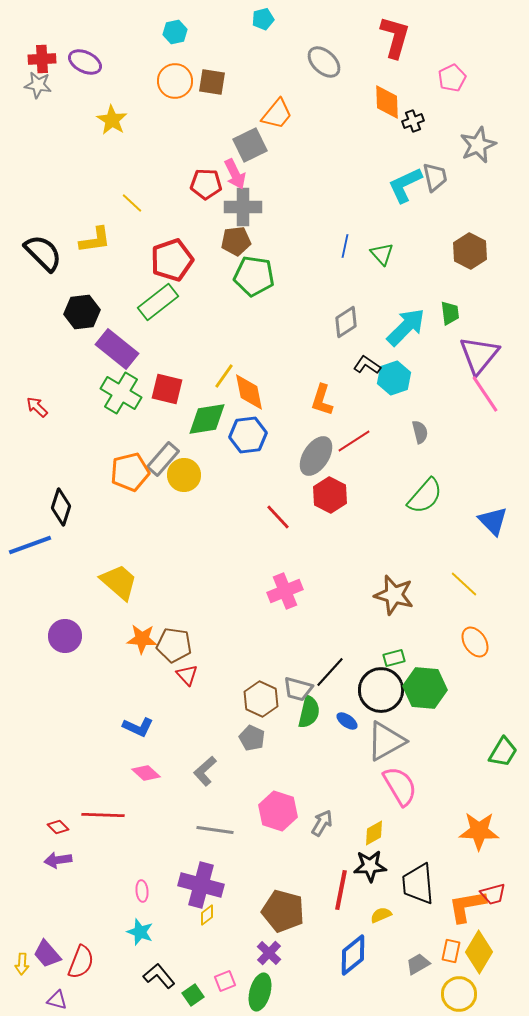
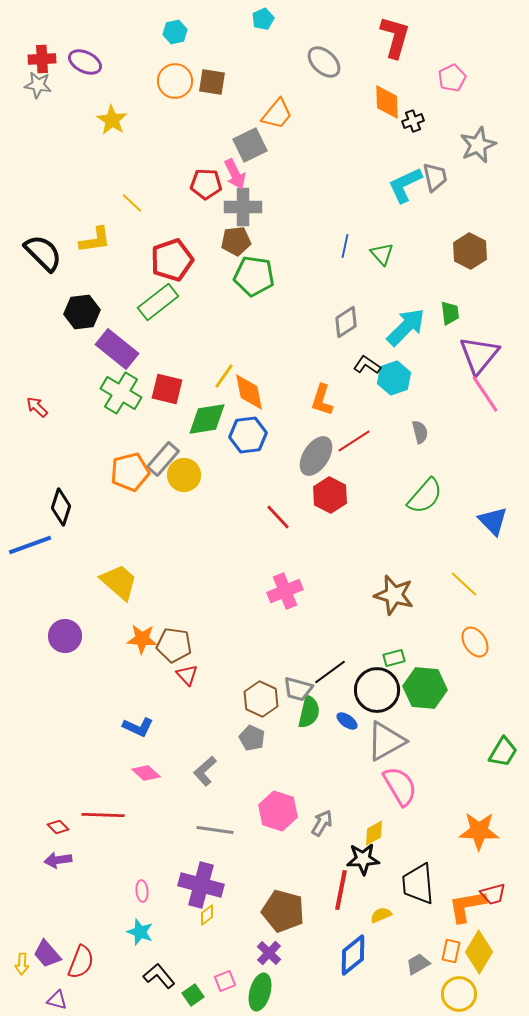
cyan pentagon at (263, 19): rotated 10 degrees counterclockwise
black line at (330, 672): rotated 12 degrees clockwise
black circle at (381, 690): moved 4 px left
black star at (370, 866): moved 7 px left, 7 px up
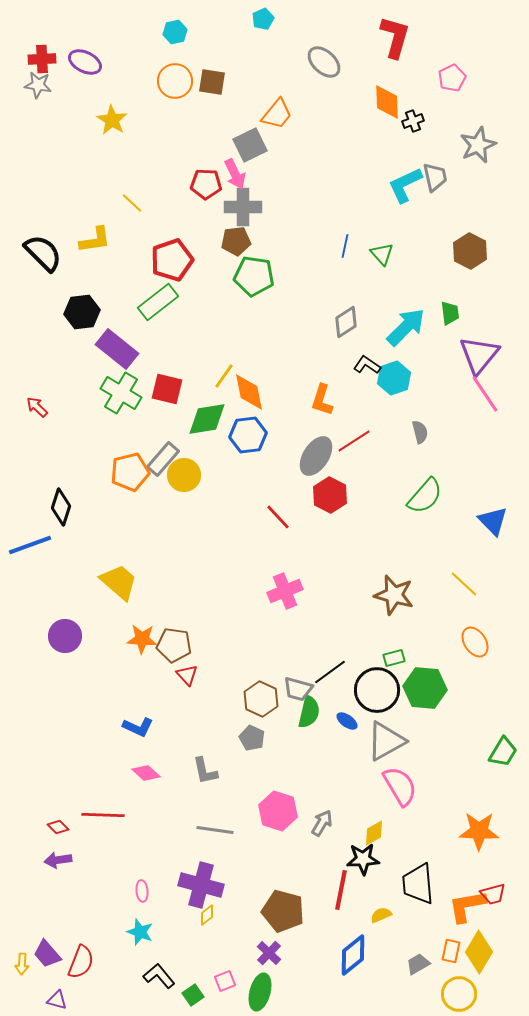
gray L-shape at (205, 771): rotated 60 degrees counterclockwise
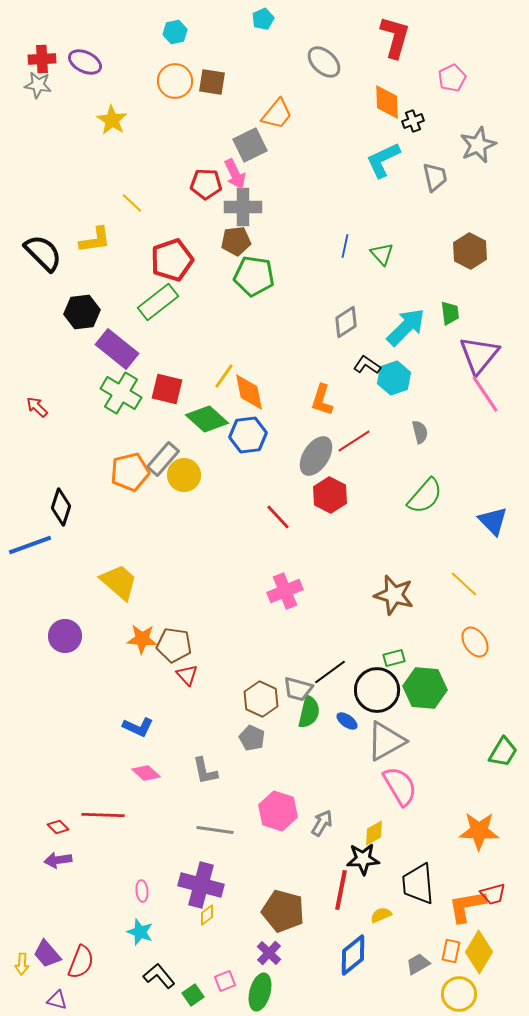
cyan L-shape at (405, 185): moved 22 px left, 25 px up
green diamond at (207, 419): rotated 51 degrees clockwise
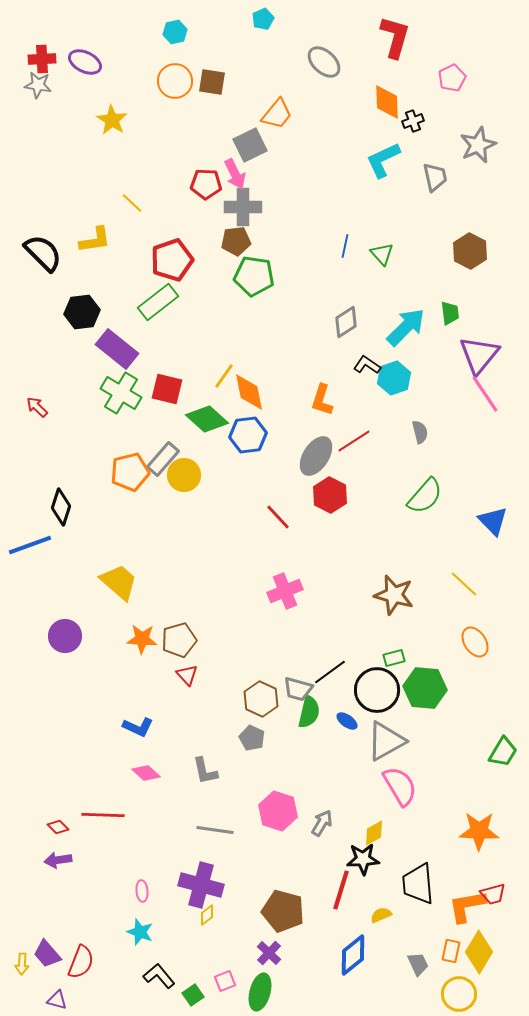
brown pentagon at (174, 645): moved 5 px right, 5 px up; rotated 24 degrees counterclockwise
red line at (341, 890): rotated 6 degrees clockwise
gray trapezoid at (418, 964): rotated 95 degrees clockwise
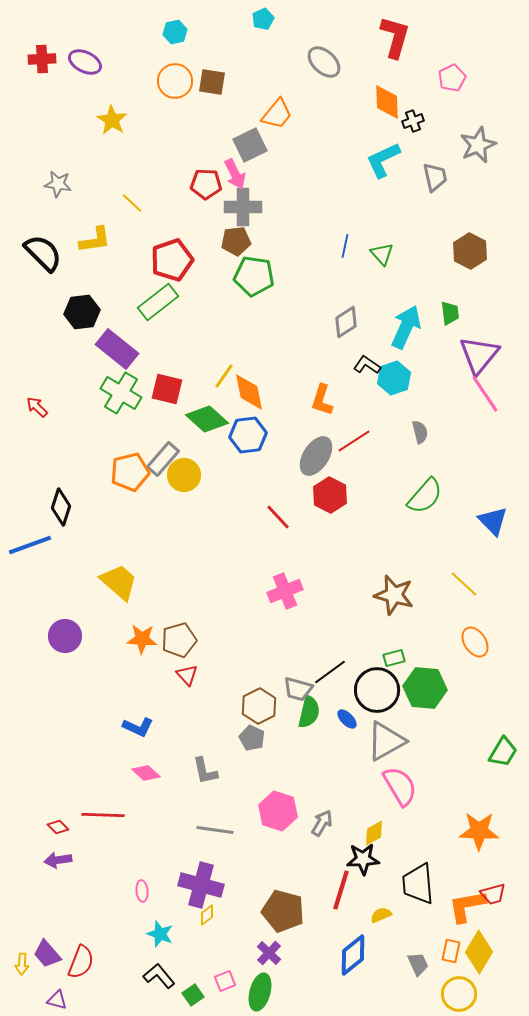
gray star at (38, 85): moved 20 px right, 99 px down
cyan arrow at (406, 327): rotated 21 degrees counterclockwise
brown hexagon at (261, 699): moved 2 px left, 7 px down; rotated 8 degrees clockwise
blue ellipse at (347, 721): moved 2 px up; rotated 10 degrees clockwise
cyan star at (140, 932): moved 20 px right, 2 px down
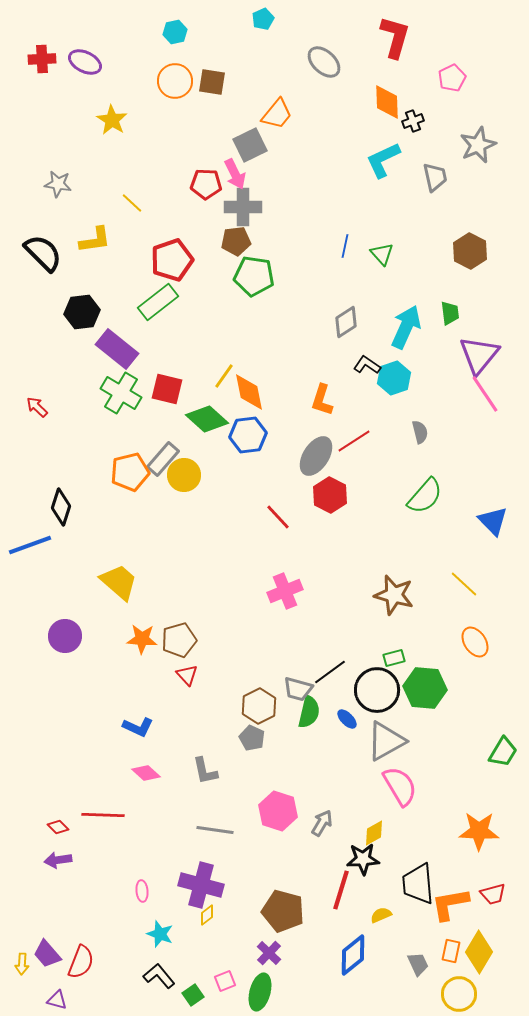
orange L-shape at (467, 906): moved 17 px left, 2 px up
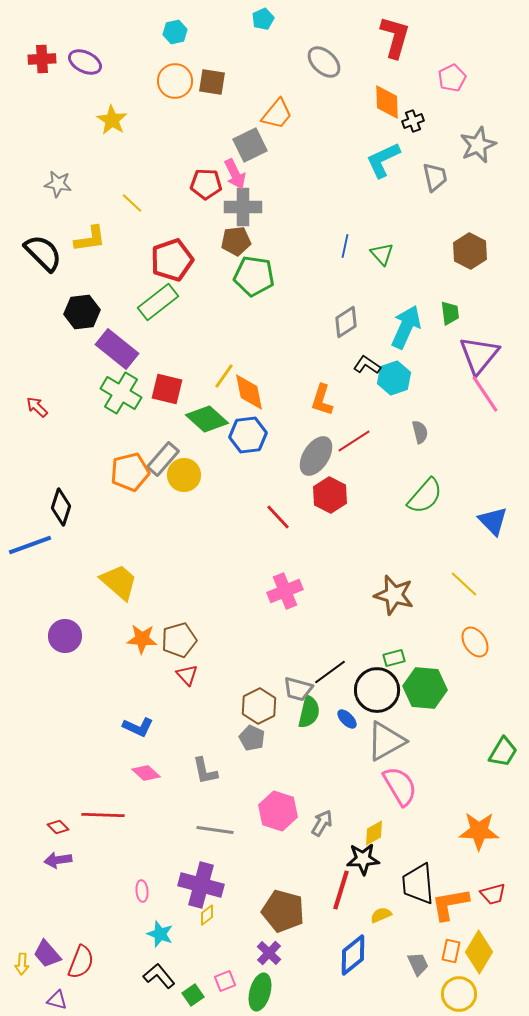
yellow L-shape at (95, 240): moved 5 px left, 1 px up
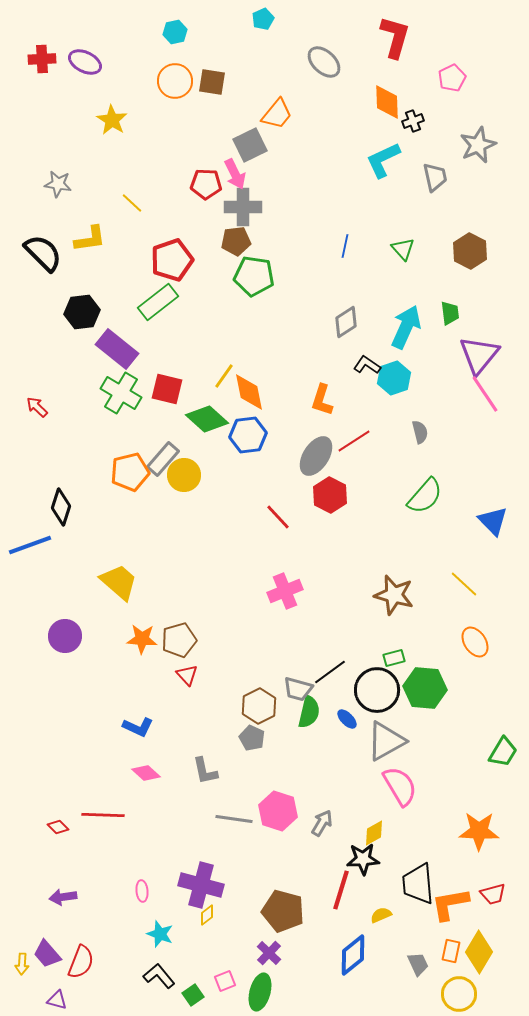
green triangle at (382, 254): moved 21 px right, 5 px up
gray line at (215, 830): moved 19 px right, 11 px up
purple arrow at (58, 860): moved 5 px right, 37 px down
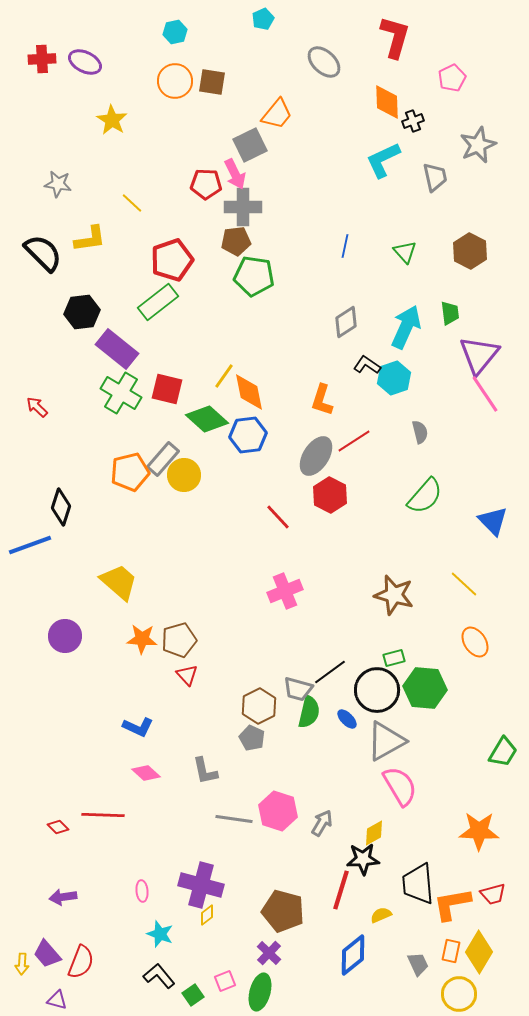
green triangle at (403, 249): moved 2 px right, 3 px down
orange L-shape at (450, 904): moved 2 px right
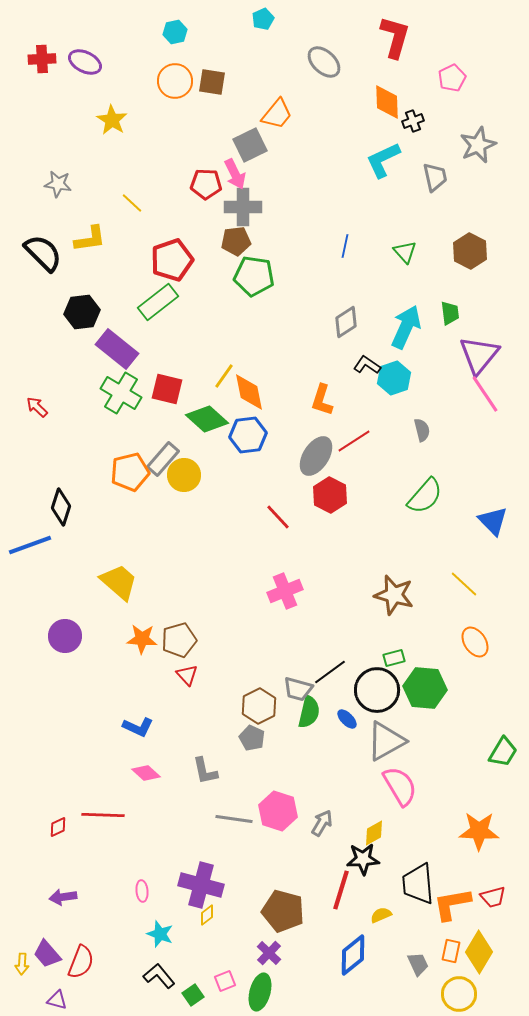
gray semicircle at (420, 432): moved 2 px right, 2 px up
red diamond at (58, 827): rotated 70 degrees counterclockwise
red trapezoid at (493, 894): moved 3 px down
